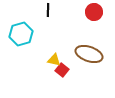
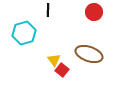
cyan hexagon: moved 3 px right, 1 px up
yellow triangle: rotated 40 degrees clockwise
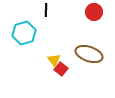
black line: moved 2 px left
red square: moved 1 px left, 1 px up
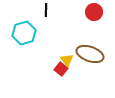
brown ellipse: moved 1 px right
yellow triangle: moved 13 px right
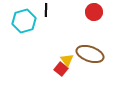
cyan hexagon: moved 12 px up
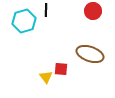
red circle: moved 1 px left, 1 px up
yellow triangle: moved 21 px left, 17 px down
red square: rotated 32 degrees counterclockwise
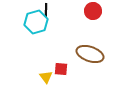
cyan hexagon: moved 12 px right, 1 px down
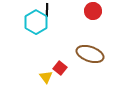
black line: moved 1 px right
cyan hexagon: rotated 15 degrees counterclockwise
red square: moved 1 px left, 1 px up; rotated 32 degrees clockwise
